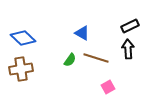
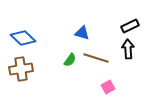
blue triangle: rotated 14 degrees counterclockwise
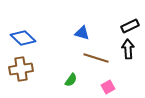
green semicircle: moved 1 px right, 20 px down
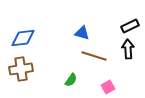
blue diamond: rotated 50 degrees counterclockwise
brown line: moved 2 px left, 2 px up
